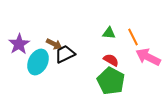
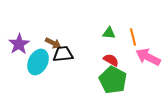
orange line: rotated 12 degrees clockwise
brown arrow: moved 1 px left, 1 px up
black trapezoid: moved 2 px left; rotated 20 degrees clockwise
green pentagon: moved 2 px right, 1 px up
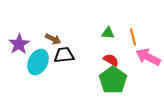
green triangle: moved 1 px left
brown arrow: moved 4 px up
black trapezoid: moved 1 px right, 1 px down
green pentagon: rotated 8 degrees clockwise
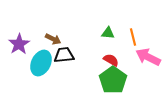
cyan ellipse: moved 3 px right, 1 px down
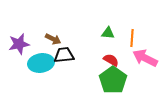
orange line: moved 1 px left, 1 px down; rotated 18 degrees clockwise
purple star: rotated 20 degrees clockwise
pink arrow: moved 3 px left, 1 px down
cyan ellipse: rotated 55 degrees clockwise
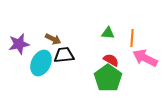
cyan ellipse: rotated 55 degrees counterclockwise
green pentagon: moved 5 px left, 2 px up
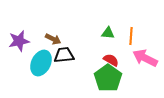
orange line: moved 1 px left, 2 px up
purple star: moved 3 px up
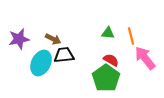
orange line: rotated 18 degrees counterclockwise
purple star: moved 2 px up
pink arrow: rotated 25 degrees clockwise
green pentagon: moved 2 px left
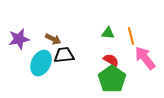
green pentagon: moved 6 px right, 1 px down
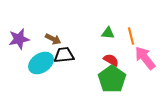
cyan ellipse: rotated 30 degrees clockwise
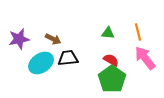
orange line: moved 7 px right, 4 px up
black trapezoid: moved 4 px right, 3 px down
